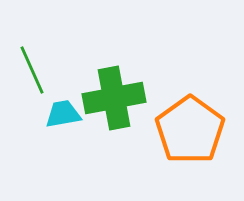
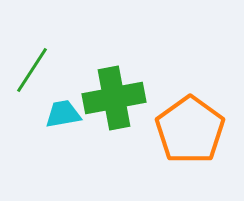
green line: rotated 57 degrees clockwise
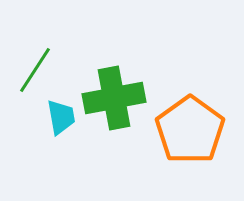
green line: moved 3 px right
cyan trapezoid: moved 2 px left, 3 px down; rotated 90 degrees clockwise
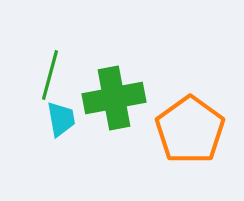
green line: moved 15 px right, 5 px down; rotated 18 degrees counterclockwise
cyan trapezoid: moved 2 px down
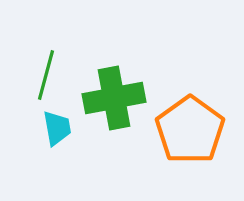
green line: moved 4 px left
cyan trapezoid: moved 4 px left, 9 px down
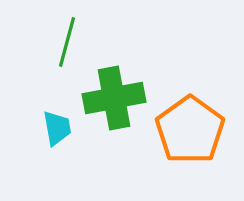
green line: moved 21 px right, 33 px up
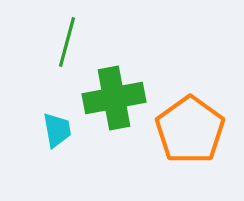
cyan trapezoid: moved 2 px down
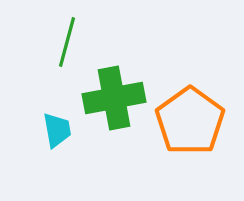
orange pentagon: moved 9 px up
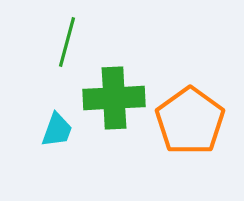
green cross: rotated 8 degrees clockwise
cyan trapezoid: rotated 30 degrees clockwise
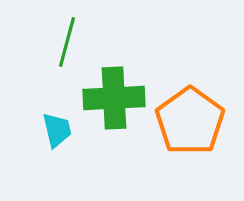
cyan trapezoid: rotated 33 degrees counterclockwise
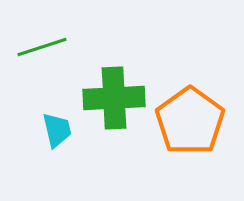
green line: moved 25 px left, 5 px down; rotated 57 degrees clockwise
